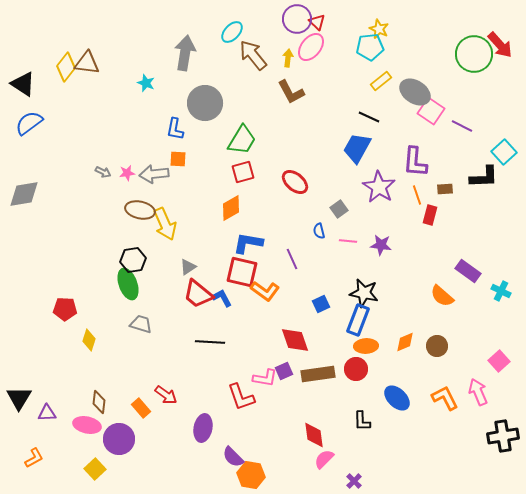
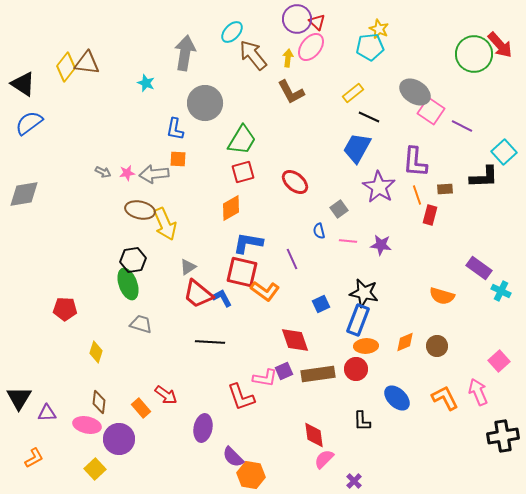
yellow rectangle at (381, 81): moved 28 px left, 12 px down
purple rectangle at (468, 271): moved 11 px right, 3 px up
orange semicircle at (442, 296): rotated 25 degrees counterclockwise
yellow diamond at (89, 340): moved 7 px right, 12 px down
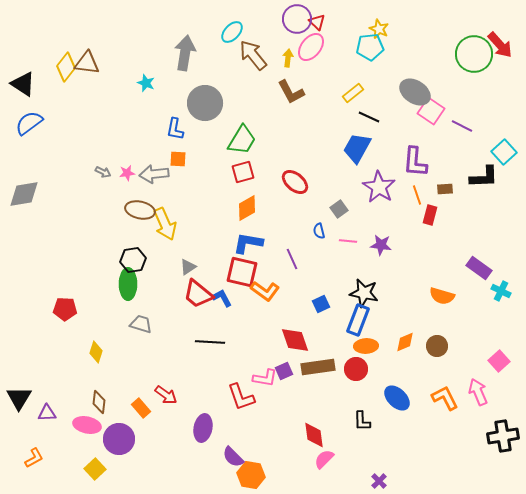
orange diamond at (231, 208): moved 16 px right
green ellipse at (128, 284): rotated 20 degrees clockwise
brown rectangle at (318, 374): moved 7 px up
purple cross at (354, 481): moved 25 px right
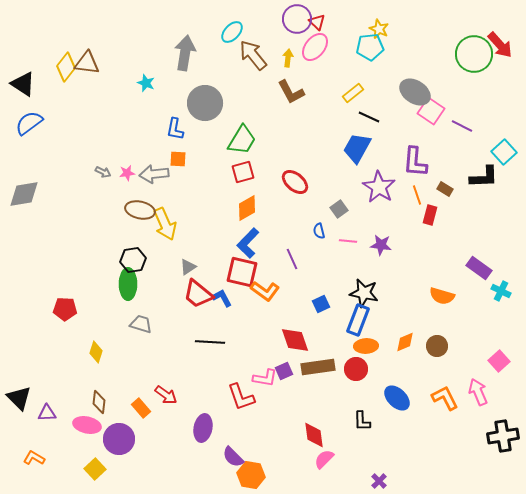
pink ellipse at (311, 47): moved 4 px right
brown rectangle at (445, 189): rotated 35 degrees clockwise
blue L-shape at (248, 243): rotated 56 degrees counterclockwise
black triangle at (19, 398): rotated 16 degrees counterclockwise
orange L-shape at (34, 458): rotated 120 degrees counterclockwise
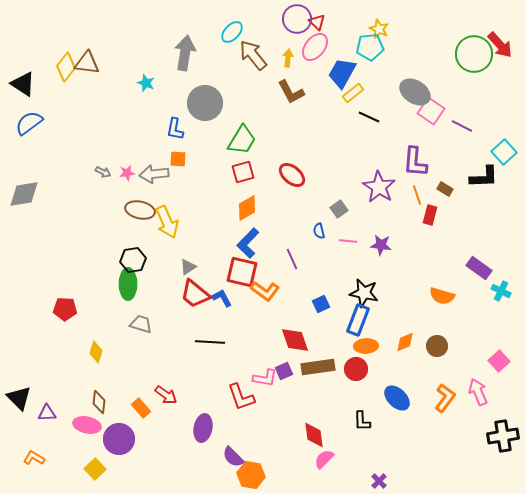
blue trapezoid at (357, 148): moved 15 px left, 75 px up
red ellipse at (295, 182): moved 3 px left, 7 px up
yellow arrow at (165, 224): moved 2 px right, 2 px up
red trapezoid at (198, 294): moved 3 px left
orange L-shape at (445, 398): rotated 64 degrees clockwise
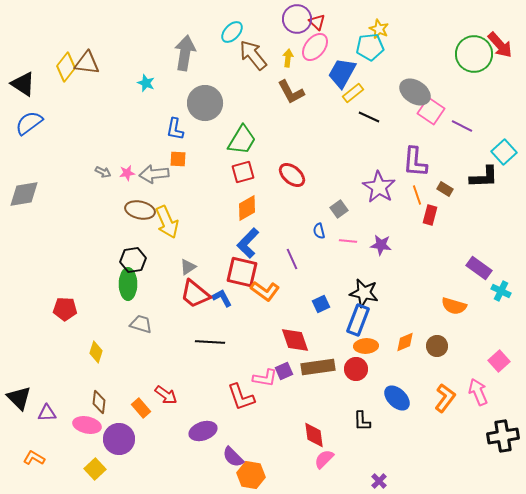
orange semicircle at (442, 296): moved 12 px right, 10 px down
purple ellipse at (203, 428): moved 3 px down; rotated 60 degrees clockwise
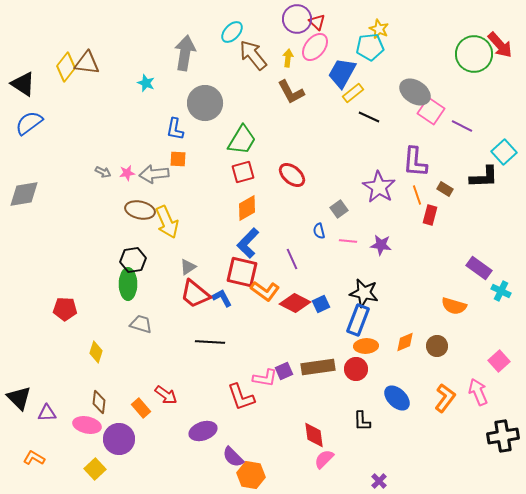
red diamond at (295, 340): moved 37 px up; rotated 44 degrees counterclockwise
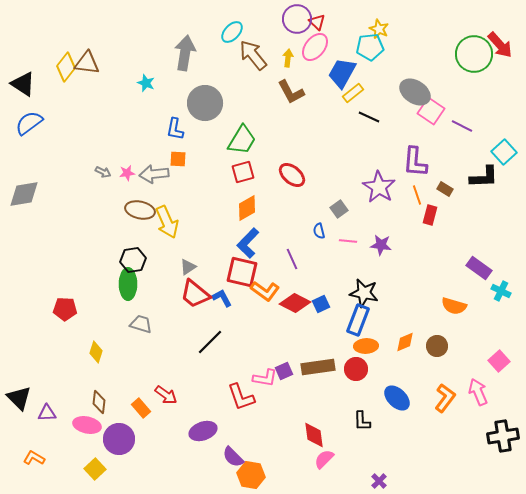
black line at (210, 342): rotated 48 degrees counterclockwise
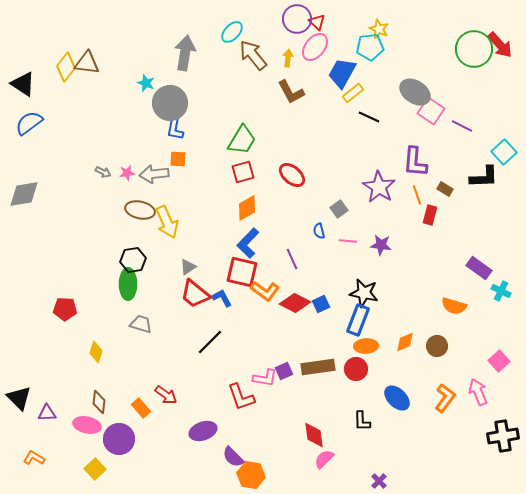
green circle at (474, 54): moved 5 px up
gray circle at (205, 103): moved 35 px left
